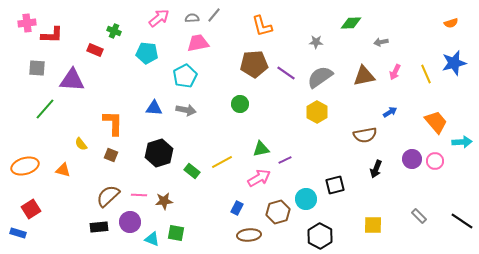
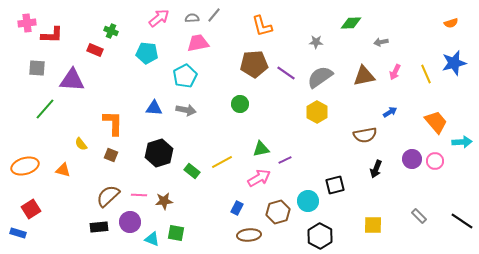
green cross at (114, 31): moved 3 px left
cyan circle at (306, 199): moved 2 px right, 2 px down
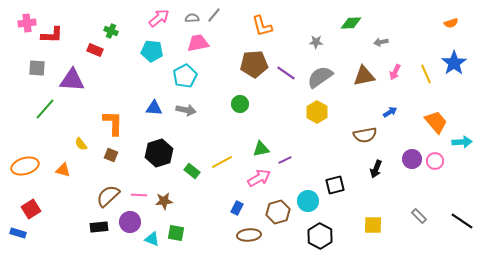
cyan pentagon at (147, 53): moved 5 px right, 2 px up
blue star at (454, 63): rotated 20 degrees counterclockwise
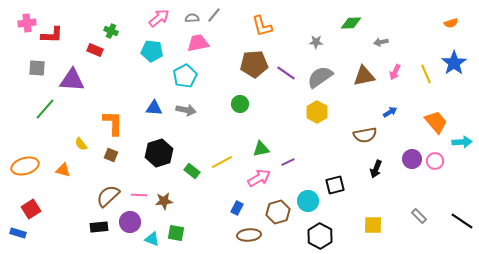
purple line at (285, 160): moved 3 px right, 2 px down
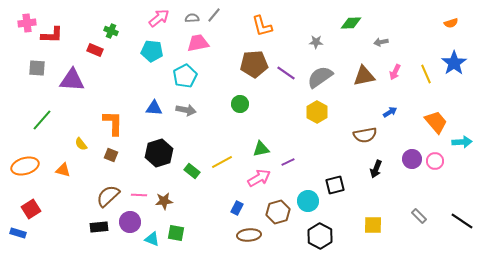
green line at (45, 109): moved 3 px left, 11 px down
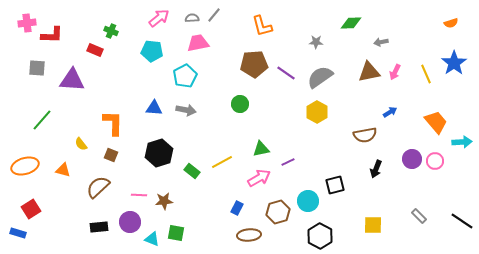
brown triangle at (364, 76): moved 5 px right, 4 px up
brown semicircle at (108, 196): moved 10 px left, 9 px up
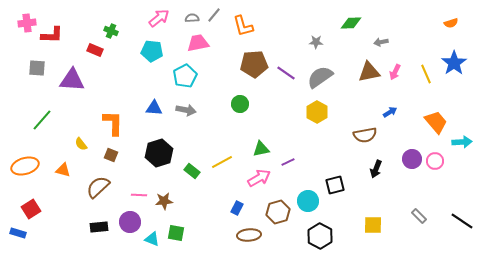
orange L-shape at (262, 26): moved 19 px left
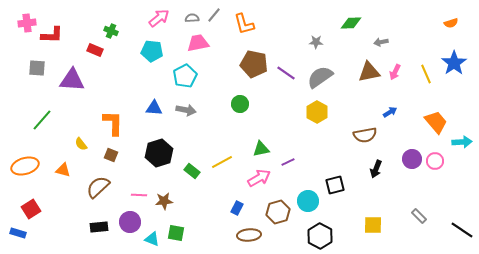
orange L-shape at (243, 26): moved 1 px right, 2 px up
brown pentagon at (254, 64): rotated 16 degrees clockwise
black line at (462, 221): moved 9 px down
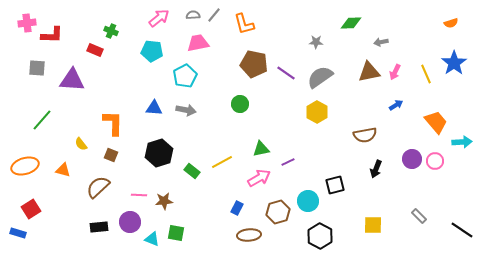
gray semicircle at (192, 18): moved 1 px right, 3 px up
blue arrow at (390, 112): moved 6 px right, 7 px up
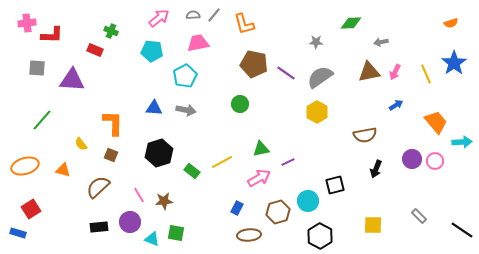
pink line at (139, 195): rotated 56 degrees clockwise
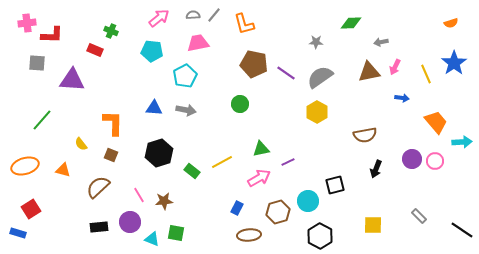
gray square at (37, 68): moved 5 px up
pink arrow at (395, 72): moved 5 px up
blue arrow at (396, 105): moved 6 px right, 7 px up; rotated 40 degrees clockwise
